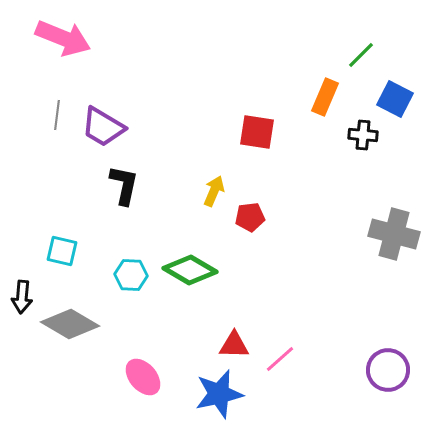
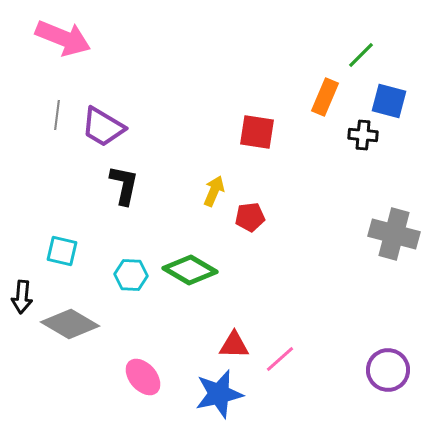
blue square: moved 6 px left, 2 px down; rotated 12 degrees counterclockwise
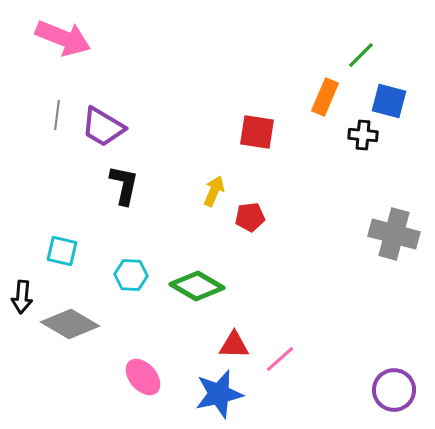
green diamond: moved 7 px right, 16 px down
purple circle: moved 6 px right, 20 px down
